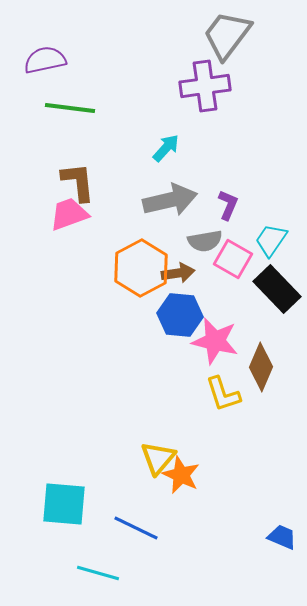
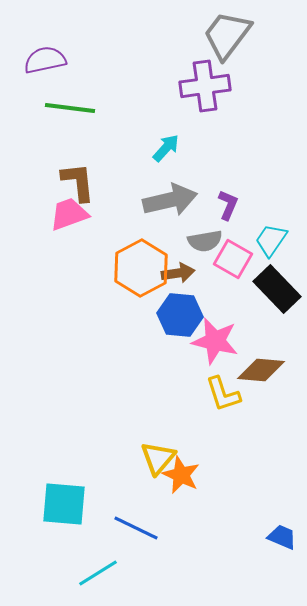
brown diamond: moved 3 px down; rotated 72 degrees clockwise
cyan line: rotated 48 degrees counterclockwise
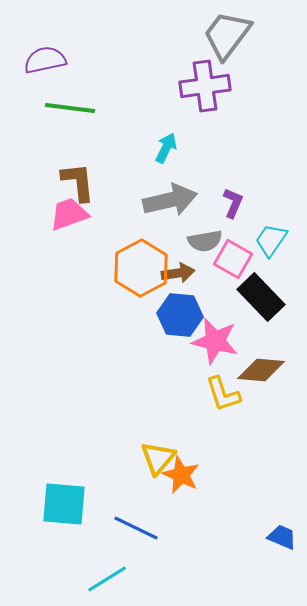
cyan arrow: rotated 16 degrees counterclockwise
purple L-shape: moved 5 px right, 2 px up
black rectangle: moved 16 px left, 8 px down
cyan line: moved 9 px right, 6 px down
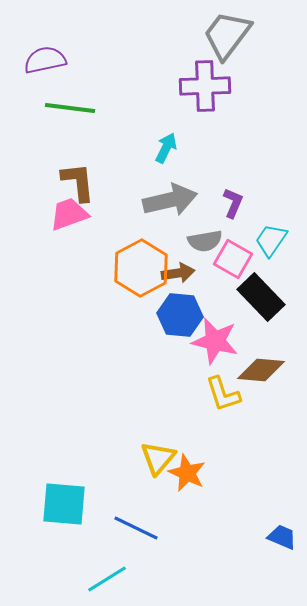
purple cross: rotated 6 degrees clockwise
orange star: moved 6 px right, 2 px up
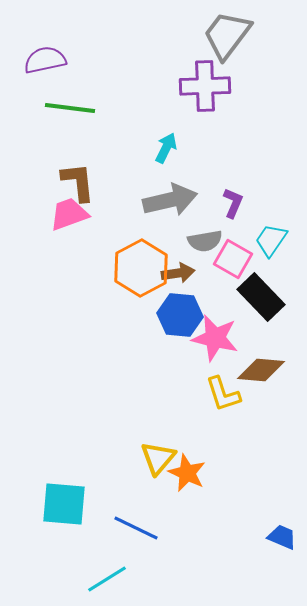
pink star: moved 3 px up
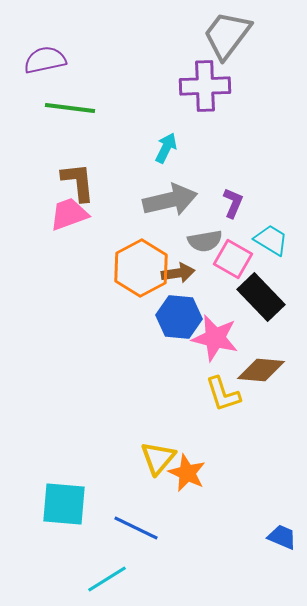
cyan trapezoid: rotated 87 degrees clockwise
blue hexagon: moved 1 px left, 2 px down
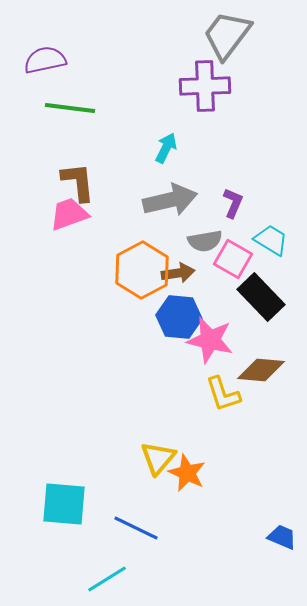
orange hexagon: moved 1 px right, 2 px down
pink star: moved 5 px left, 2 px down
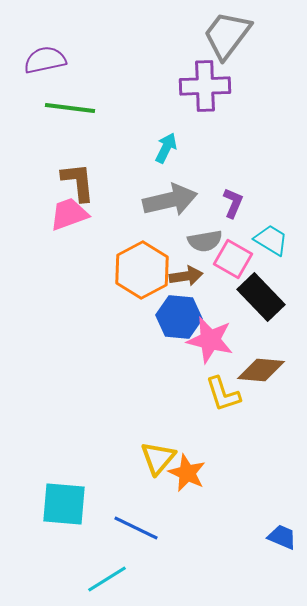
brown arrow: moved 8 px right, 3 px down
